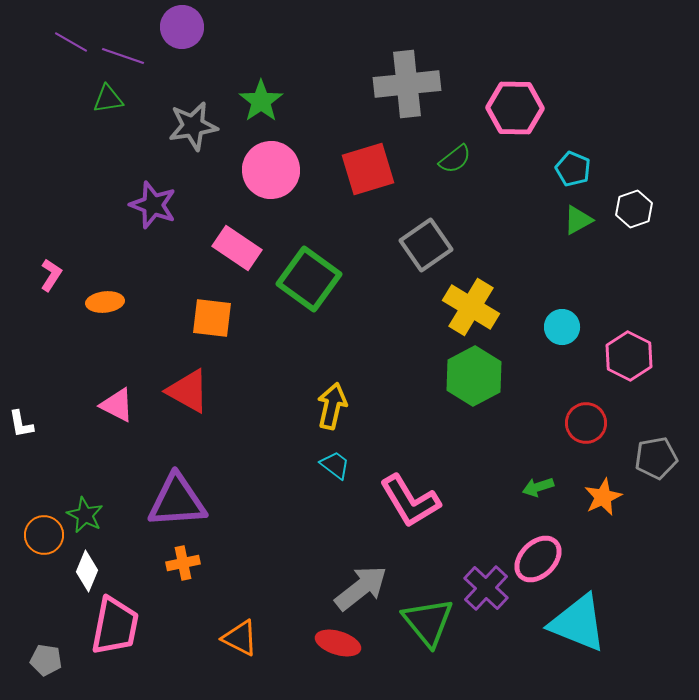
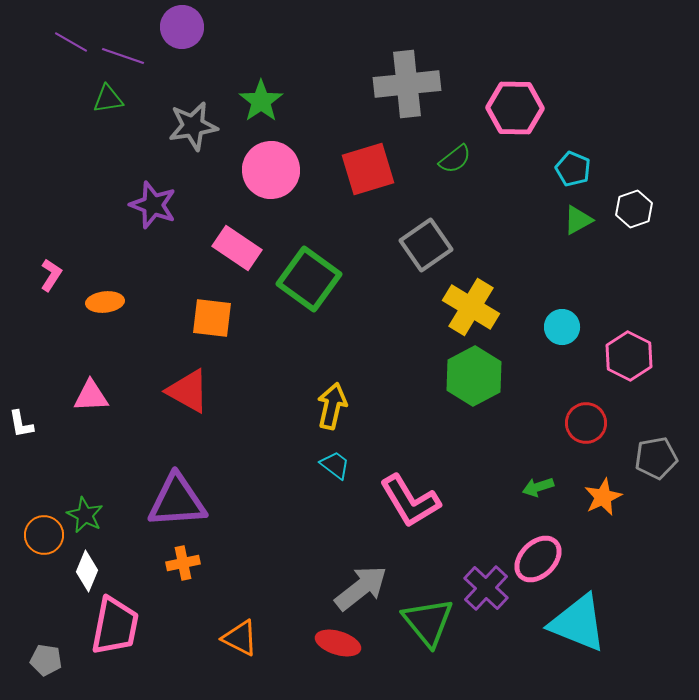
pink triangle at (117, 405): moved 26 px left, 9 px up; rotated 30 degrees counterclockwise
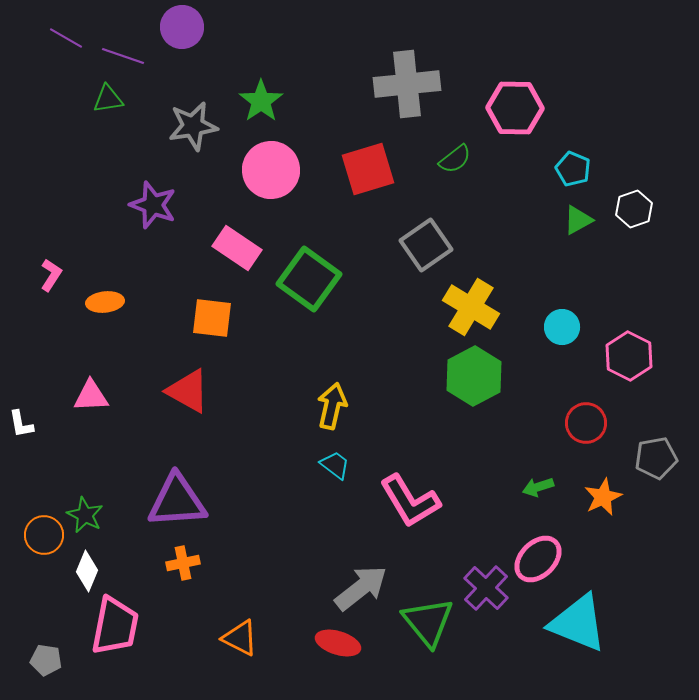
purple line at (71, 42): moved 5 px left, 4 px up
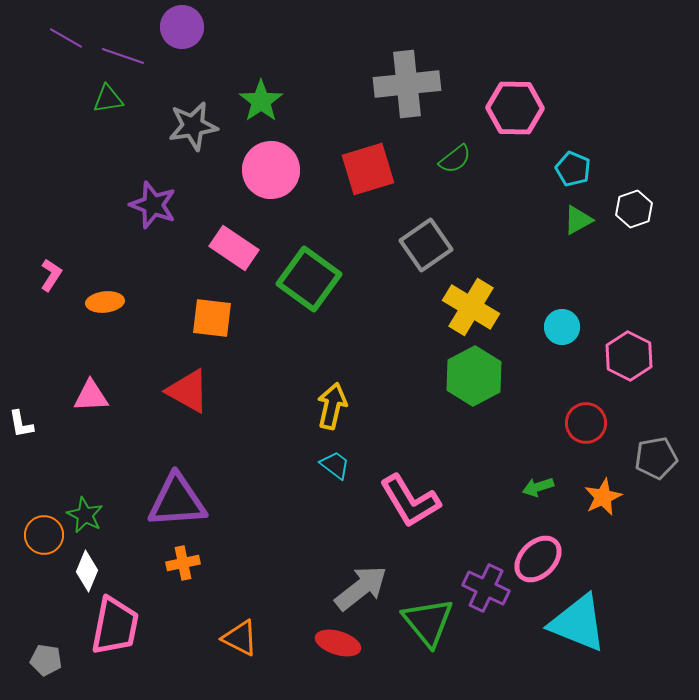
pink rectangle at (237, 248): moved 3 px left
purple cross at (486, 588): rotated 18 degrees counterclockwise
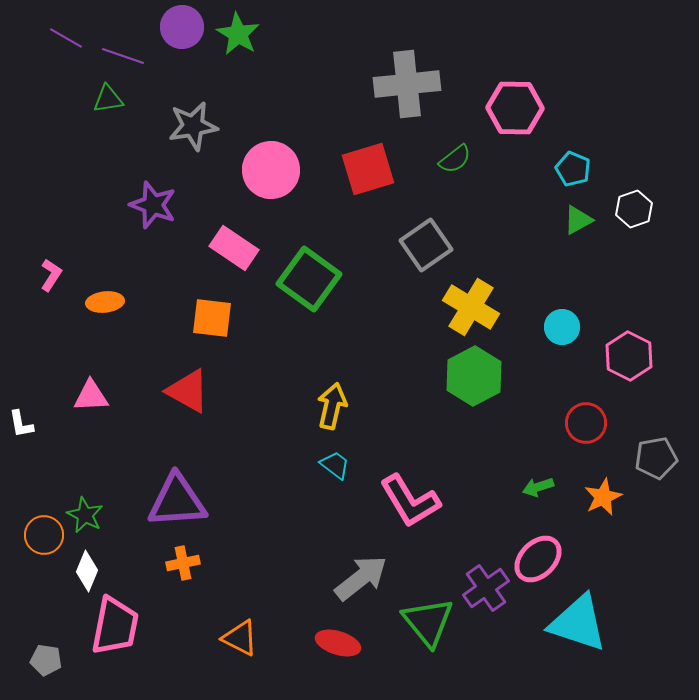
green star at (261, 101): moved 23 px left, 67 px up; rotated 6 degrees counterclockwise
gray arrow at (361, 588): moved 10 px up
purple cross at (486, 588): rotated 30 degrees clockwise
cyan triangle at (578, 623): rotated 4 degrees counterclockwise
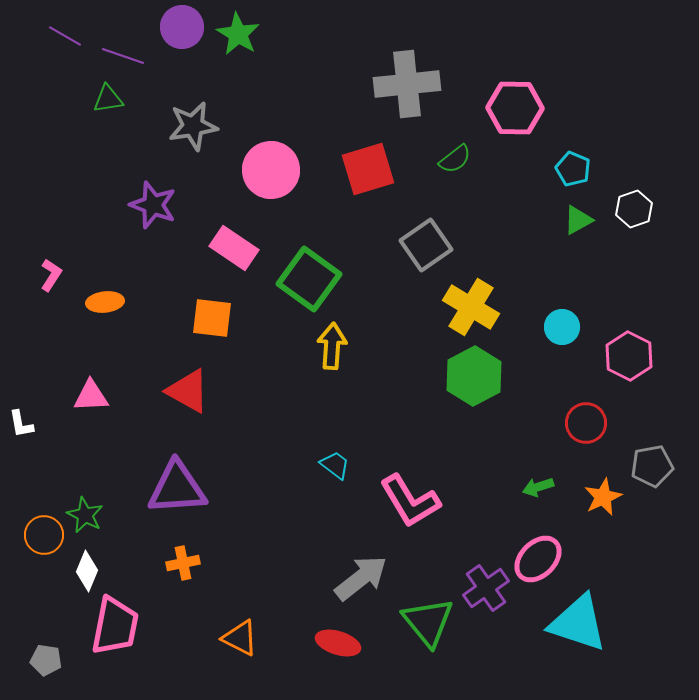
purple line at (66, 38): moved 1 px left, 2 px up
yellow arrow at (332, 406): moved 60 px up; rotated 9 degrees counterclockwise
gray pentagon at (656, 458): moved 4 px left, 8 px down
purple triangle at (177, 501): moved 13 px up
